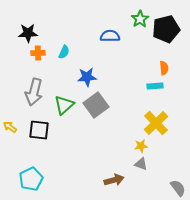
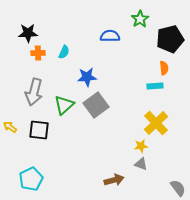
black pentagon: moved 4 px right, 10 px down
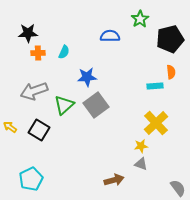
orange semicircle: moved 7 px right, 4 px down
gray arrow: moved 1 px up; rotated 56 degrees clockwise
black square: rotated 25 degrees clockwise
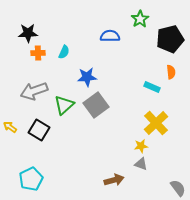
cyan rectangle: moved 3 px left, 1 px down; rotated 28 degrees clockwise
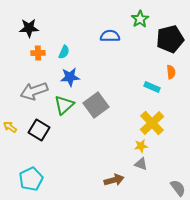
black star: moved 1 px right, 5 px up
blue star: moved 17 px left
yellow cross: moved 4 px left
